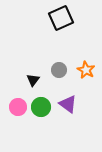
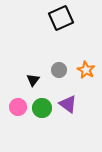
green circle: moved 1 px right, 1 px down
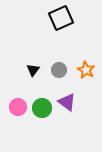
black triangle: moved 10 px up
purple triangle: moved 1 px left, 2 px up
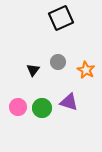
gray circle: moved 1 px left, 8 px up
purple triangle: moved 2 px right; rotated 18 degrees counterclockwise
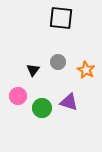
black square: rotated 30 degrees clockwise
pink circle: moved 11 px up
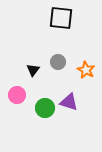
pink circle: moved 1 px left, 1 px up
green circle: moved 3 px right
